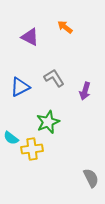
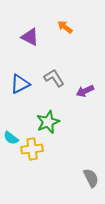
blue triangle: moved 3 px up
purple arrow: rotated 48 degrees clockwise
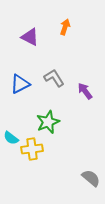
orange arrow: rotated 70 degrees clockwise
purple arrow: rotated 78 degrees clockwise
gray semicircle: rotated 24 degrees counterclockwise
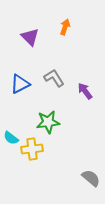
purple triangle: rotated 18 degrees clockwise
green star: rotated 15 degrees clockwise
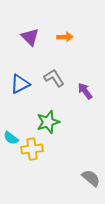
orange arrow: moved 10 px down; rotated 70 degrees clockwise
green star: rotated 10 degrees counterclockwise
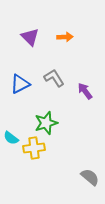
green star: moved 2 px left, 1 px down
yellow cross: moved 2 px right, 1 px up
gray semicircle: moved 1 px left, 1 px up
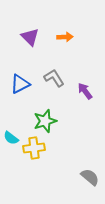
green star: moved 1 px left, 2 px up
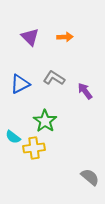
gray L-shape: rotated 25 degrees counterclockwise
green star: rotated 20 degrees counterclockwise
cyan semicircle: moved 2 px right, 1 px up
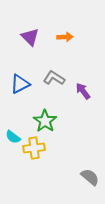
purple arrow: moved 2 px left
